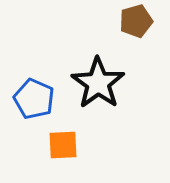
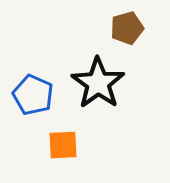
brown pentagon: moved 9 px left, 7 px down
blue pentagon: moved 1 px left, 4 px up
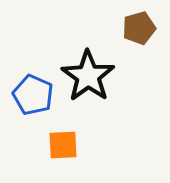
brown pentagon: moved 12 px right
black star: moved 10 px left, 7 px up
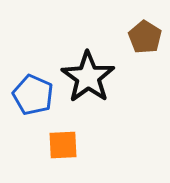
brown pentagon: moved 6 px right, 9 px down; rotated 24 degrees counterclockwise
black star: moved 1 px down
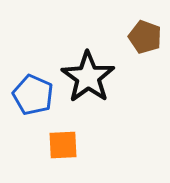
brown pentagon: rotated 12 degrees counterclockwise
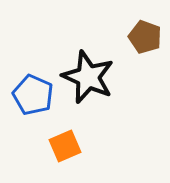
black star: rotated 12 degrees counterclockwise
orange square: moved 2 px right, 1 px down; rotated 20 degrees counterclockwise
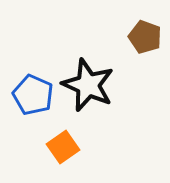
black star: moved 8 px down
orange square: moved 2 px left, 1 px down; rotated 12 degrees counterclockwise
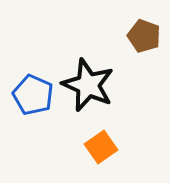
brown pentagon: moved 1 px left, 1 px up
orange square: moved 38 px right
